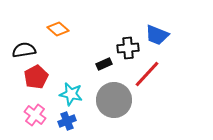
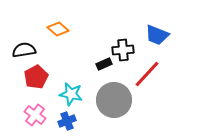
black cross: moved 5 px left, 2 px down
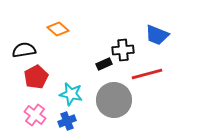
red line: rotated 32 degrees clockwise
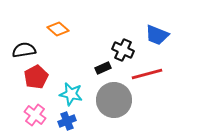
black cross: rotated 30 degrees clockwise
black rectangle: moved 1 px left, 4 px down
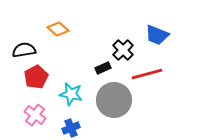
black cross: rotated 20 degrees clockwise
blue cross: moved 4 px right, 7 px down
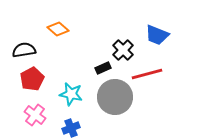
red pentagon: moved 4 px left, 2 px down
gray circle: moved 1 px right, 3 px up
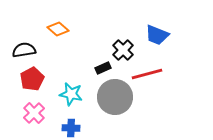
pink cross: moved 1 px left, 2 px up; rotated 10 degrees clockwise
blue cross: rotated 24 degrees clockwise
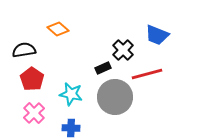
red pentagon: rotated 10 degrees counterclockwise
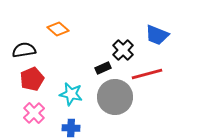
red pentagon: rotated 15 degrees clockwise
